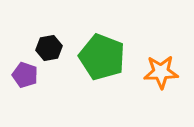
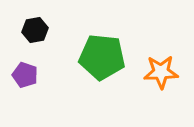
black hexagon: moved 14 px left, 18 px up
green pentagon: rotated 15 degrees counterclockwise
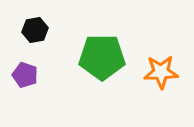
green pentagon: rotated 6 degrees counterclockwise
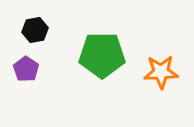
green pentagon: moved 2 px up
purple pentagon: moved 1 px right, 6 px up; rotated 15 degrees clockwise
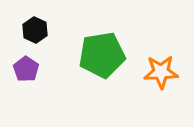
black hexagon: rotated 25 degrees counterclockwise
green pentagon: rotated 9 degrees counterclockwise
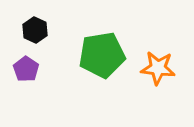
orange star: moved 3 px left, 4 px up; rotated 8 degrees clockwise
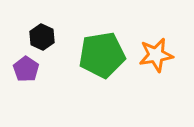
black hexagon: moved 7 px right, 7 px down
orange star: moved 2 px left, 13 px up; rotated 16 degrees counterclockwise
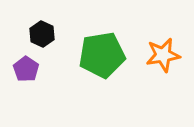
black hexagon: moved 3 px up
orange star: moved 7 px right
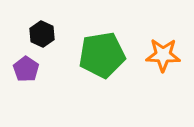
orange star: rotated 12 degrees clockwise
